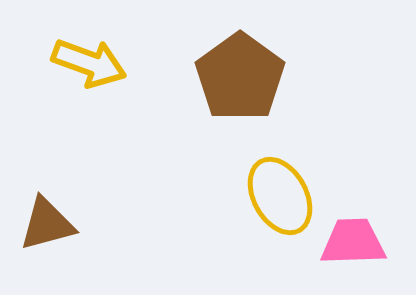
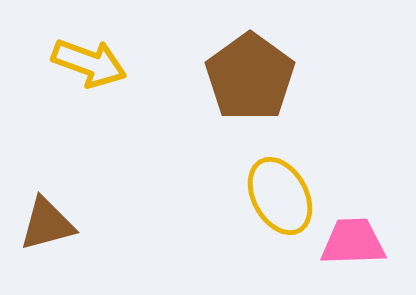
brown pentagon: moved 10 px right
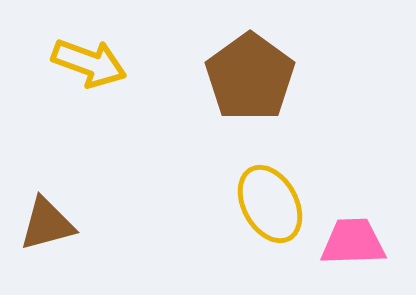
yellow ellipse: moved 10 px left, 8 px down
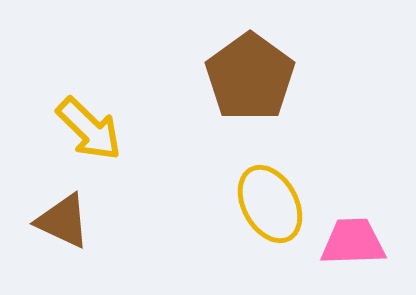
yellow arrow: moved 66 px down; rotated 24 degrees clockwise
brown triangle: moved 16 px right, 3 px up; rotated 40 degrees clockwise
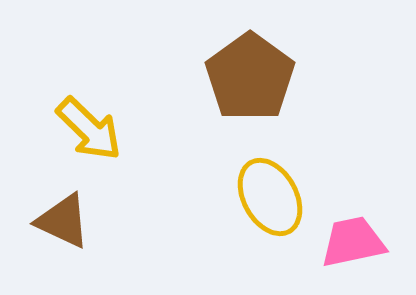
yellow ellipse: moved 7 px up
pink trapezoid: rotated 10 degrees counterclockwise
